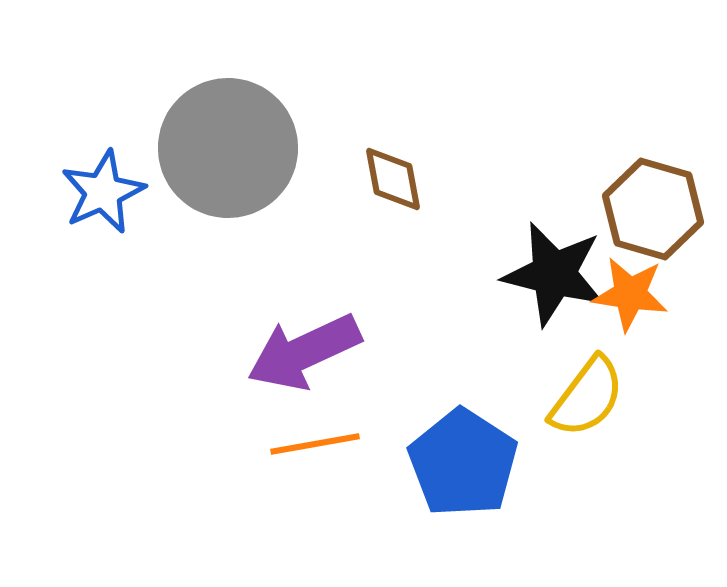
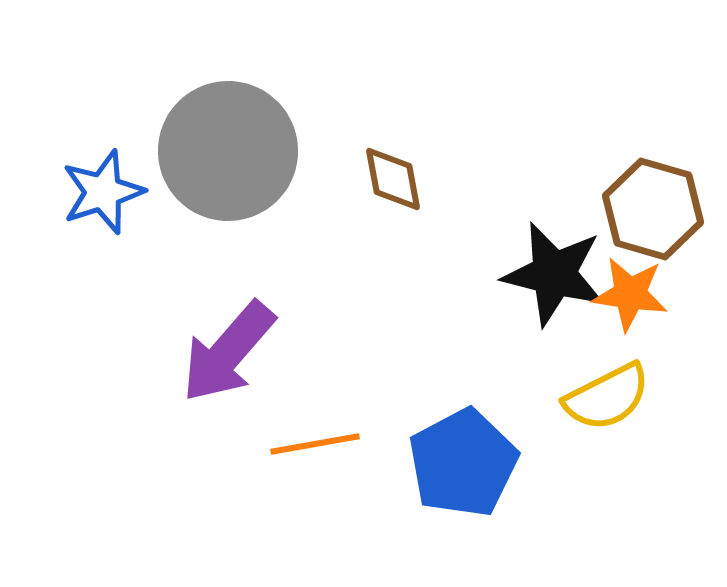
gray circle: moved 3 px down
blue star: rotated 6 degrees clockwise
purple arrow: moved 76 px left; rotated 24 degrees counterclockwise
yellow semicircle: moved 20 px right; rotated 26 degrees clockwise
blue pentagon: rotated 11 degrees clockwise
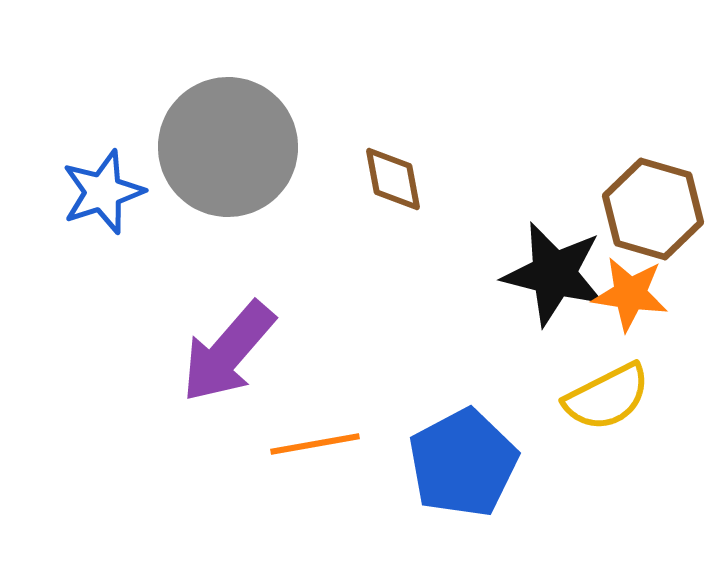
gray circle: moved 4 px up
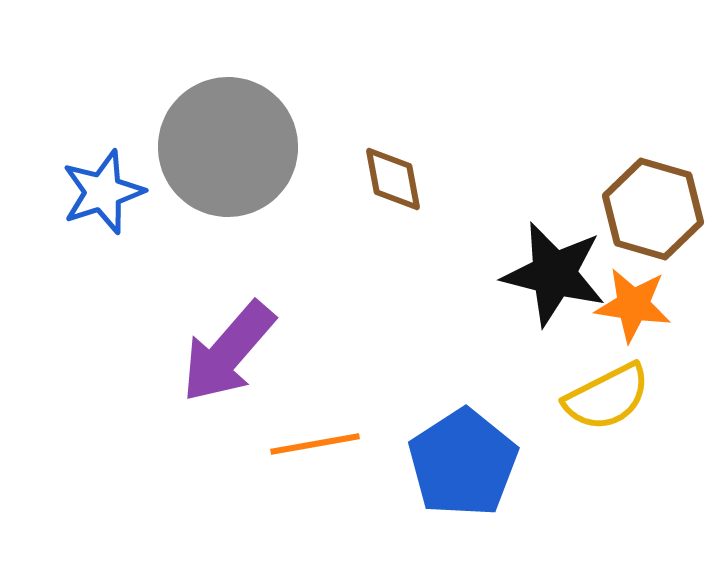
orange star: moved 3 px right, 11 px down
blue pentagon: rotated 5 degrees counterclockwise
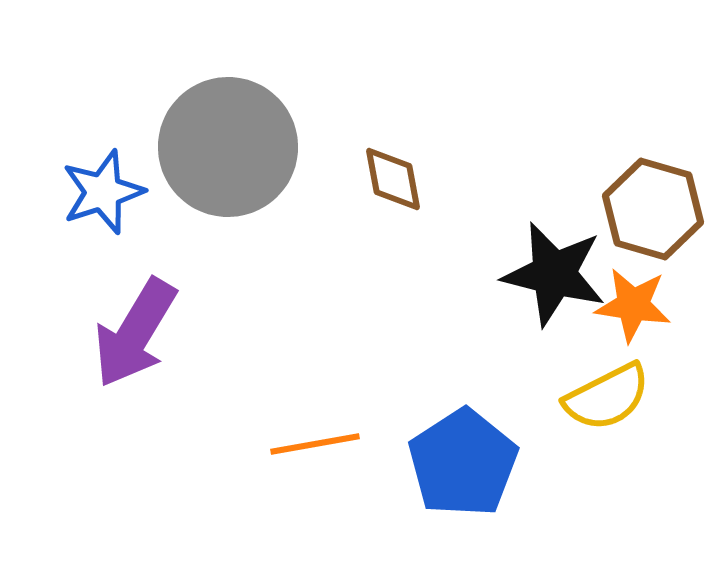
purple arrow: moved 93 px left, 19 px up; rotated 10 degrees counterclockwise
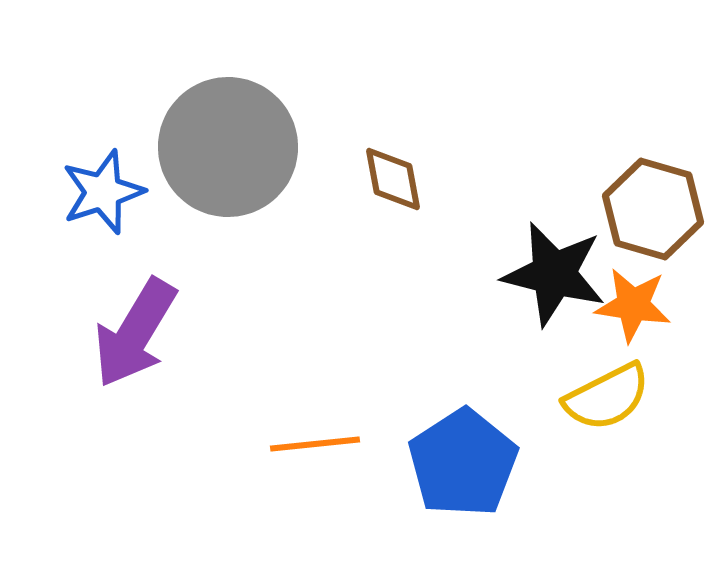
orange line: rotated 4 degrees clockwise
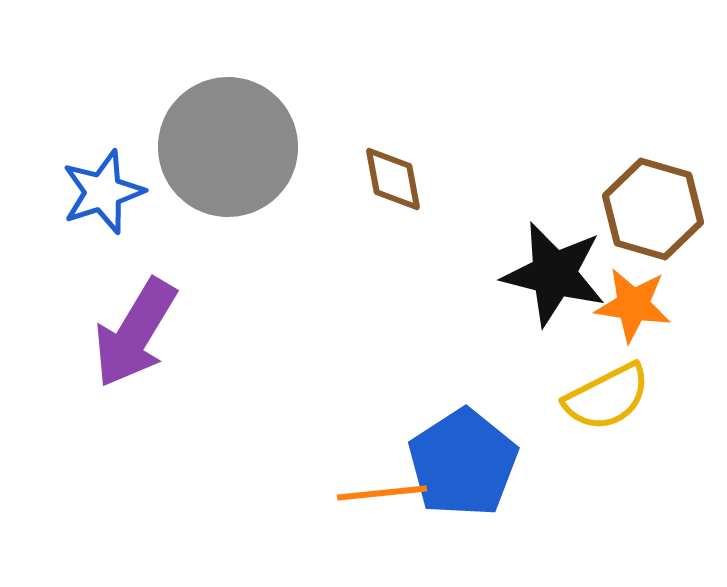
orange line: moved 67 px right, 49 px down
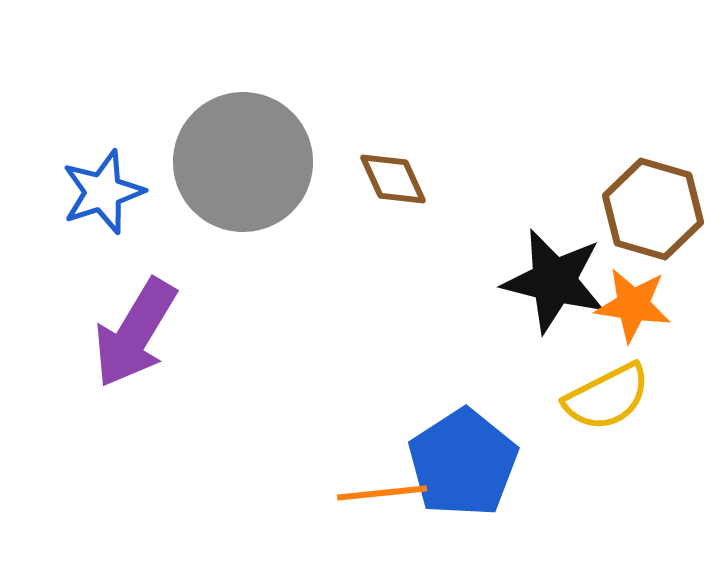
gray circle: moved 15 px right, 15 px down
brown diamond: rotated 14 degrees counterclockwise
black star: moved 7 px down
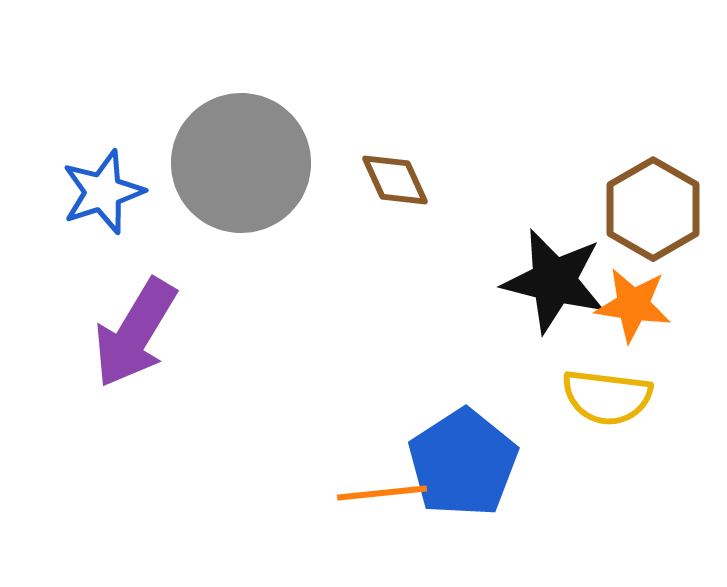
gray circle: moved 2 px left, 1 px down
brown diamond: moved 2 px right, 1 px down
brown hexagon: rotated 14 degrees clockwise
yellow semicircle: rotated 34 degrees clockwise
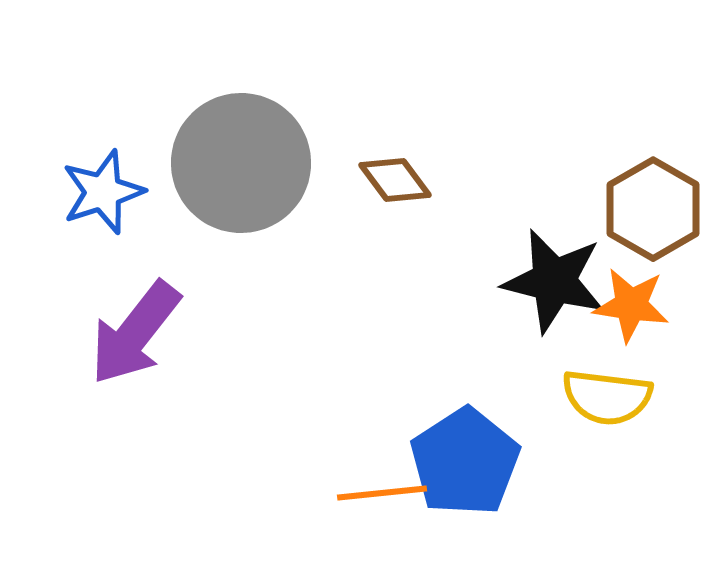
brown diamond: rotated 12 degrees counterclockwise
orange star: moved 2 px left
purple arrow: rotated 7 degrees clockwise
blue pentagon: moved 2 px right, 1 px up
